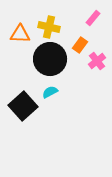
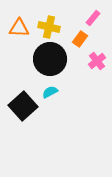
orange triangle: moved 1 px left, 6 px up
orange rectangle: moved 6 px up
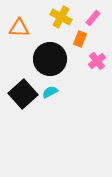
yellow cross: moved 12 px right, 10 px up; rotated 15 degrees clockwise
orange rectangle: rotated 14 degrees counterclockwise
black square: moved 12 px up
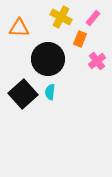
black circle: moved 2 px left
cyan semicircle: rotated 56 degrees counterclockwise
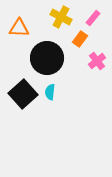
orange rectangle: rotated 14 degrees clockwise
black circle: moved 1 px left, 1 px up
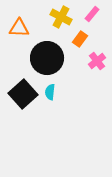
pink rectangle: moved 1 px left, 4 px up
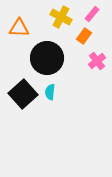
orange rectangle: moved 4 px right, 3 px up
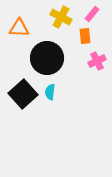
orange rectangle: moved 1 px right; rotated 42 degrees counterclockwise
pink cross: rotated 12 degrees clockwise
